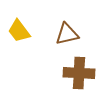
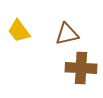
brown cross: moved 2 px right, 5 px up
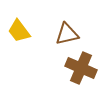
brown cross: rotated 20 degrees clockwise
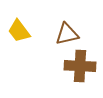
brown cross: moved 1 px left, 2 px up; rotated 20 degrees counterclockwise
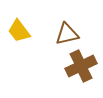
brown cross: moved 1 px right; rotated 28 degrees counterclockwise
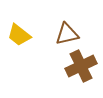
yellow trapezoid: moved 4 px down; rotated 15 degrees counterclockwise
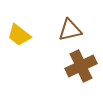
brown triangle: moved 3 px right, 4 px up
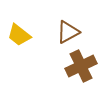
brown triangle: moved 2 px left, 2 px down; rotated 15 degrees counterclockwise
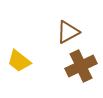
yellow trapezoid: moved 26 px down
